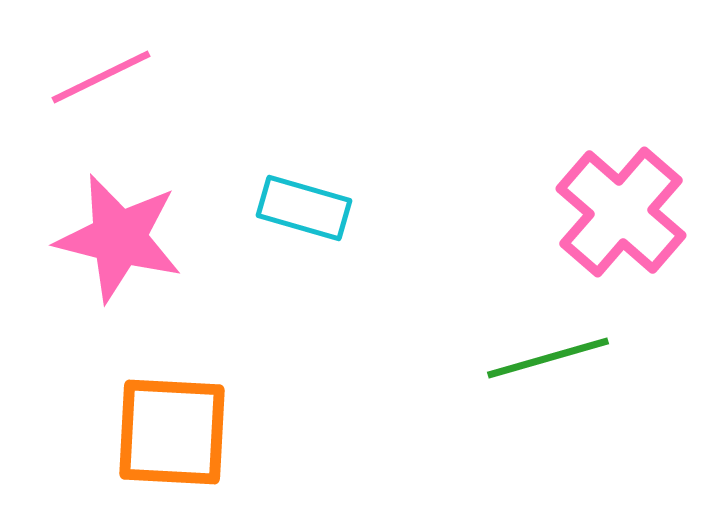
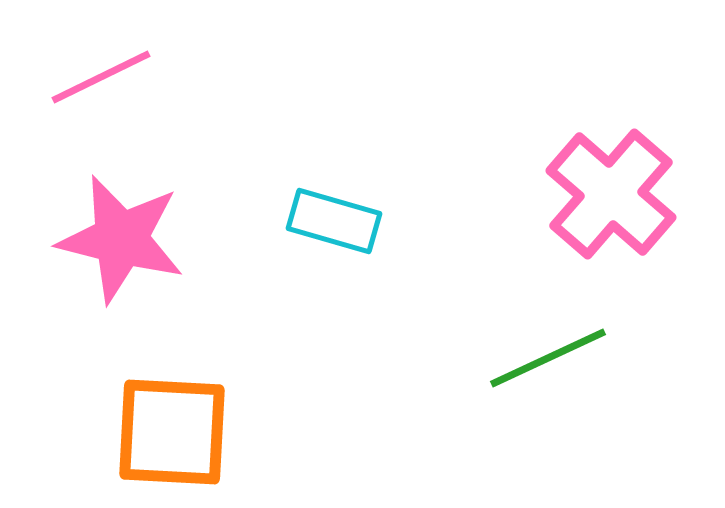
cyan rectangle: moved 30 px right, 13 px down
pink cross: moved 10 px left, 18 px up
pink star: moved 2 px right, 1 px down
green line: rotated 9 degrees counterclockwise
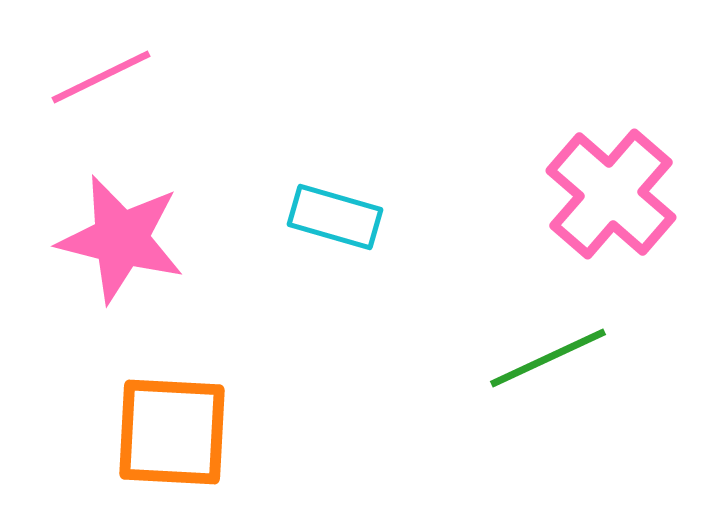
cyan rectangle: moved 1 px right, 4 px up
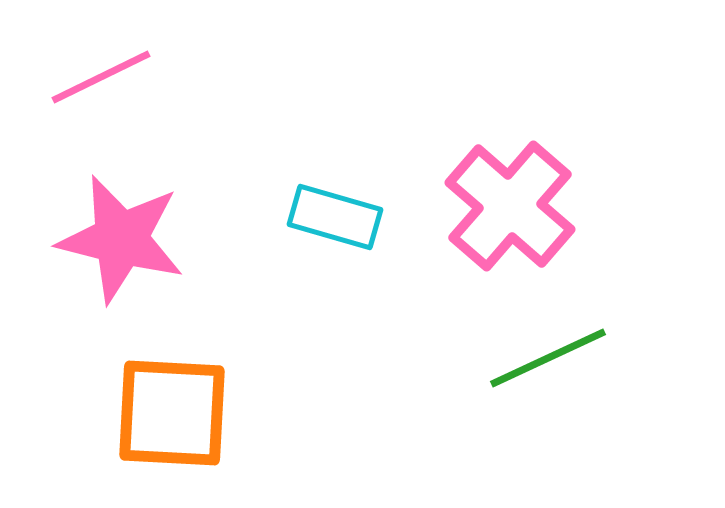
pink cross: moved 101 px left, 12 px down
orange square: moved 19 px up
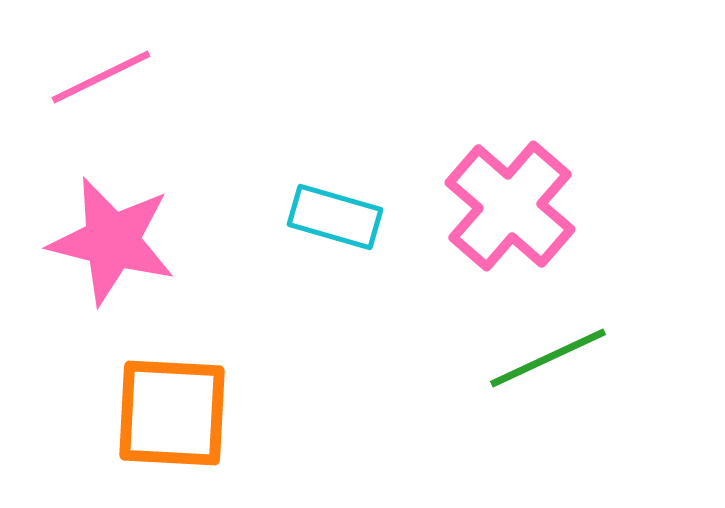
pink star: moved 9 px left, 2 px down
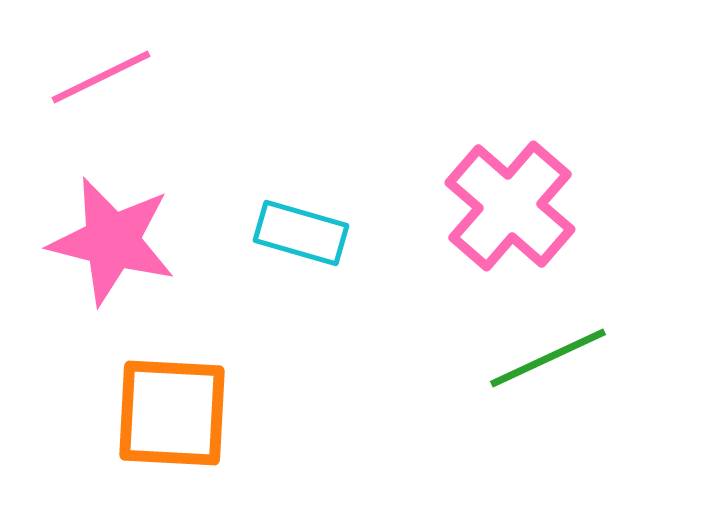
cyan rectangle: moved 34 px left, 16 px down
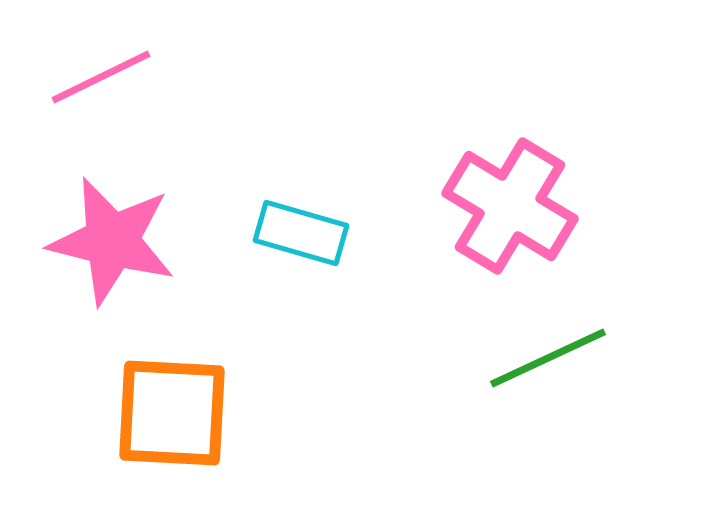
pink cross: rotated 10 degrees counterclockwise
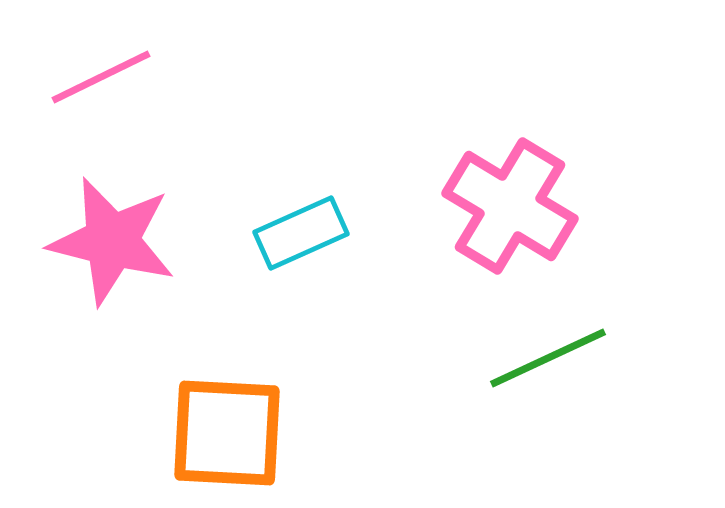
cyan rectangle: rotated 40 degrees counterclockwise
orange square: moved 55 px right, 20 px down
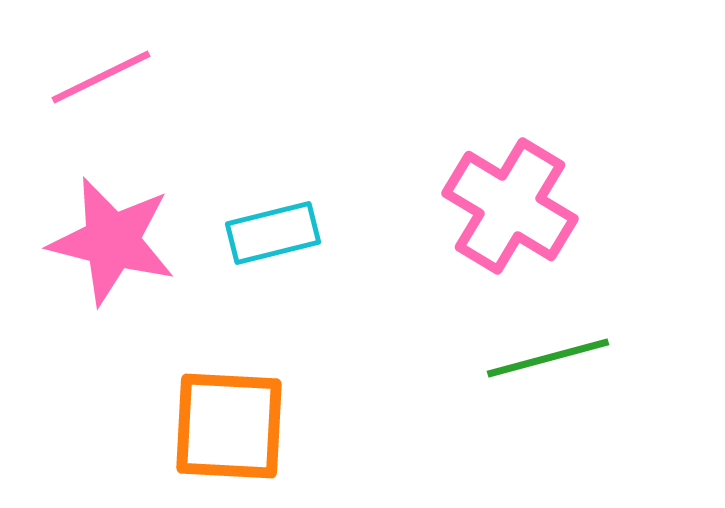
cyan rectangle: moved 28 px left; rotated 10 degrees clockwise
green line: rotated 10 degrees clockwise
orange square: moved 2 px right, 7 px up
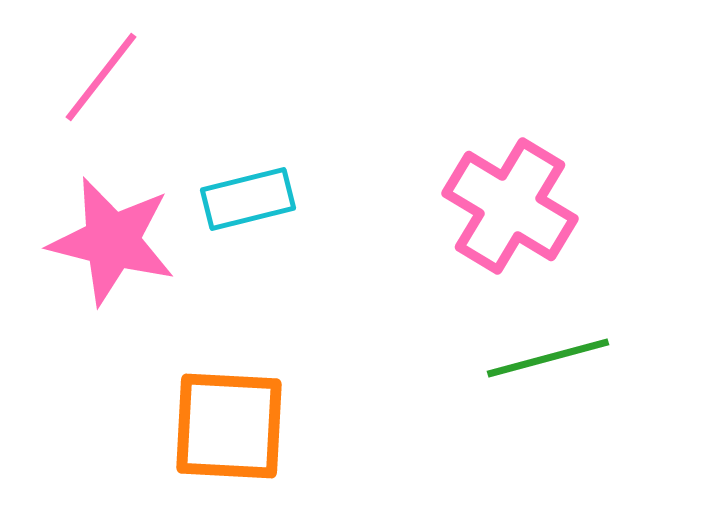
pink line: rotated 26 degrees counterclockwise
cyan rectangle: moved 25 px left, 34 px up
